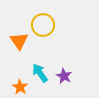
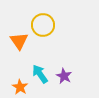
cyan arrow: moved 1 px down
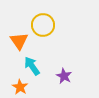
cyan arrow: moved 8 px left, 8 px up
